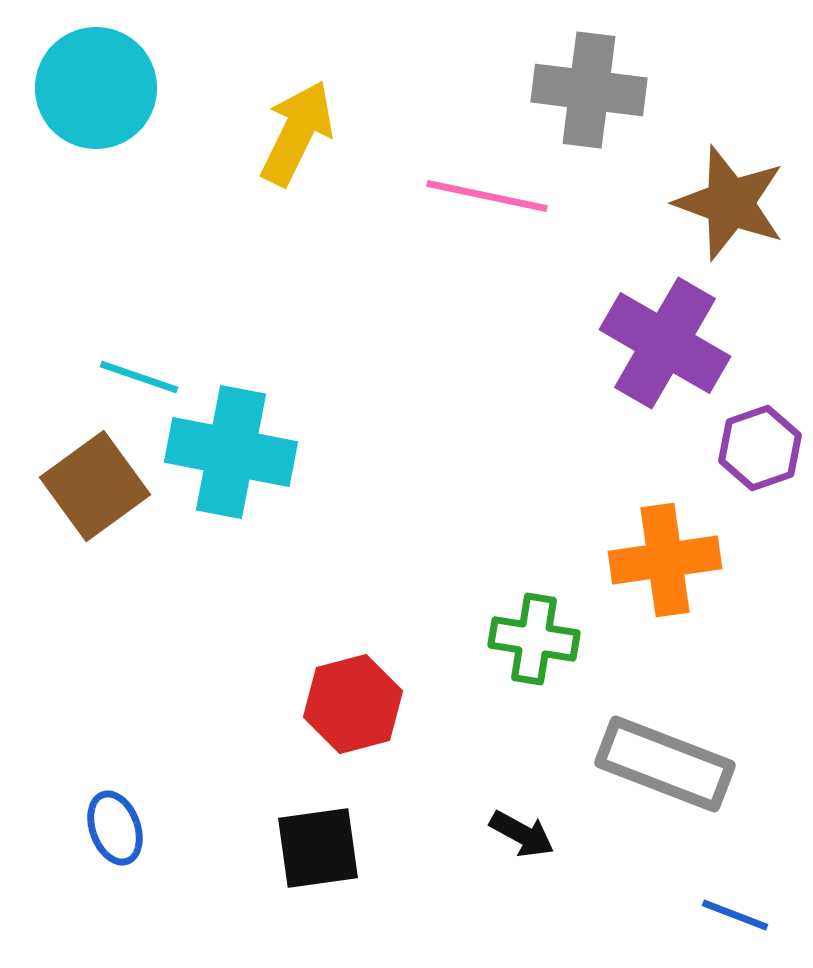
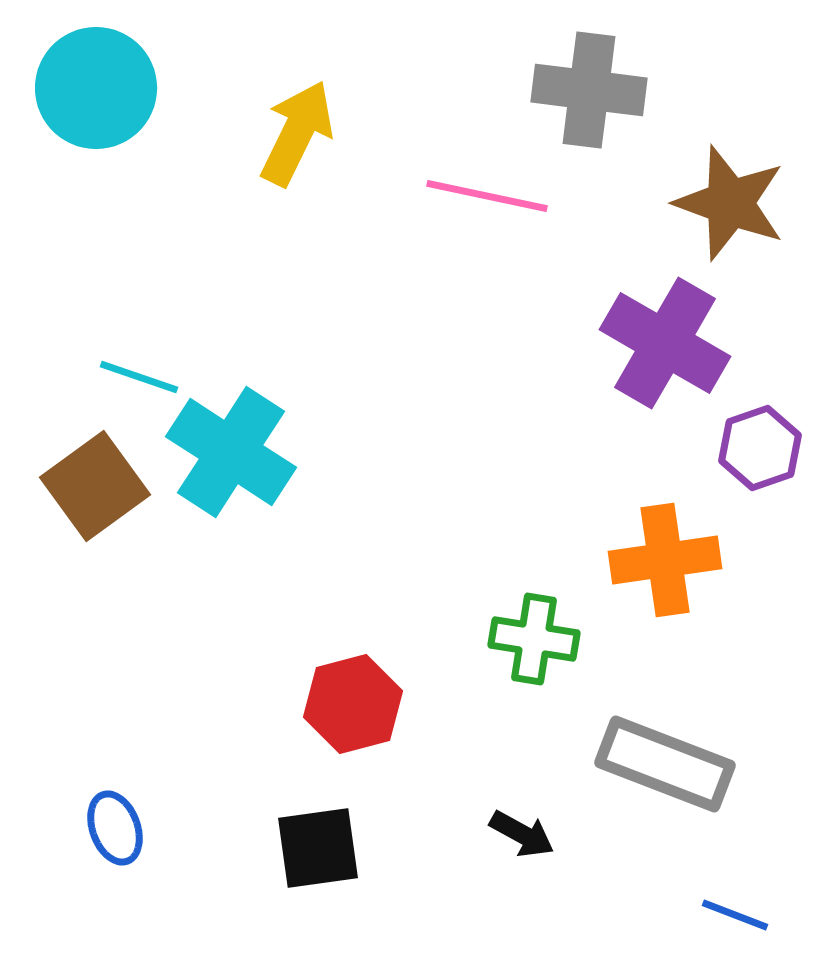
cyan cross: rotated 22 degrees clockwise
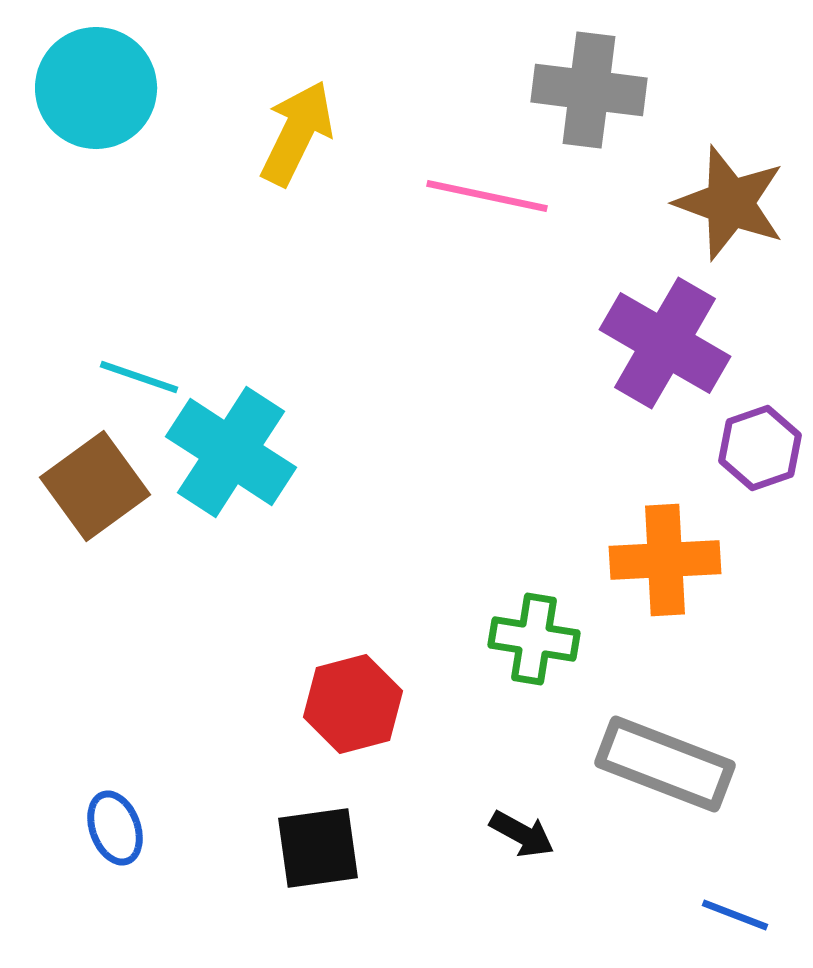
orange cross: rotated 5 degrees clockwise
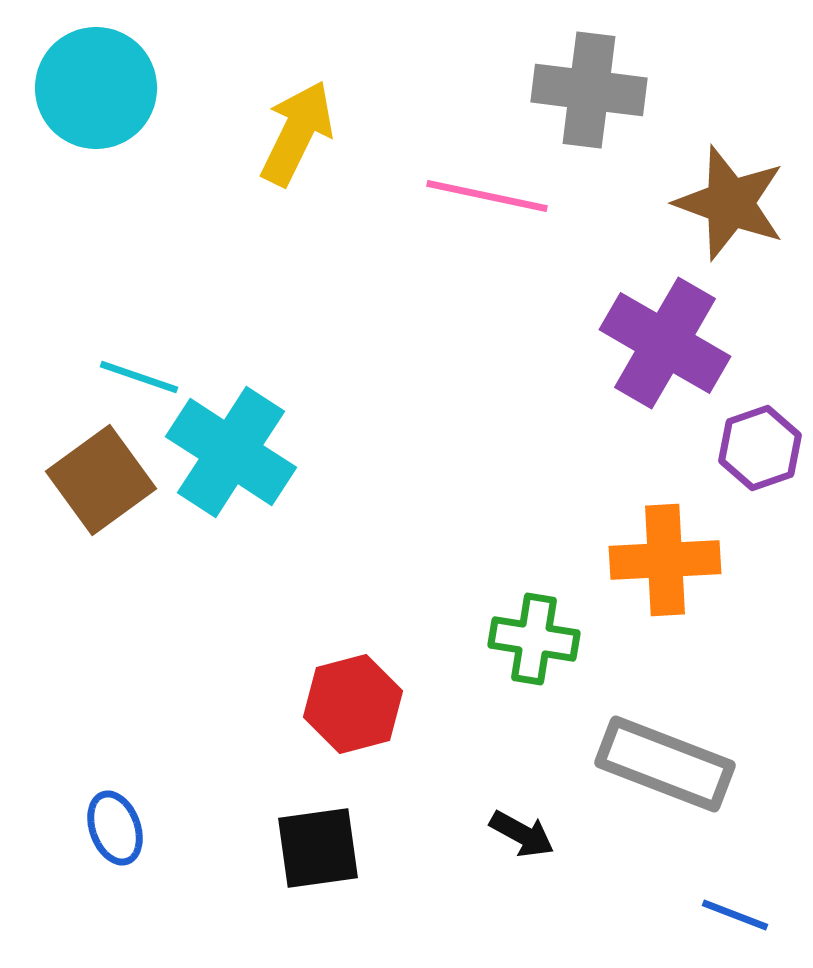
brown square: moved 6 px right, 6 px up
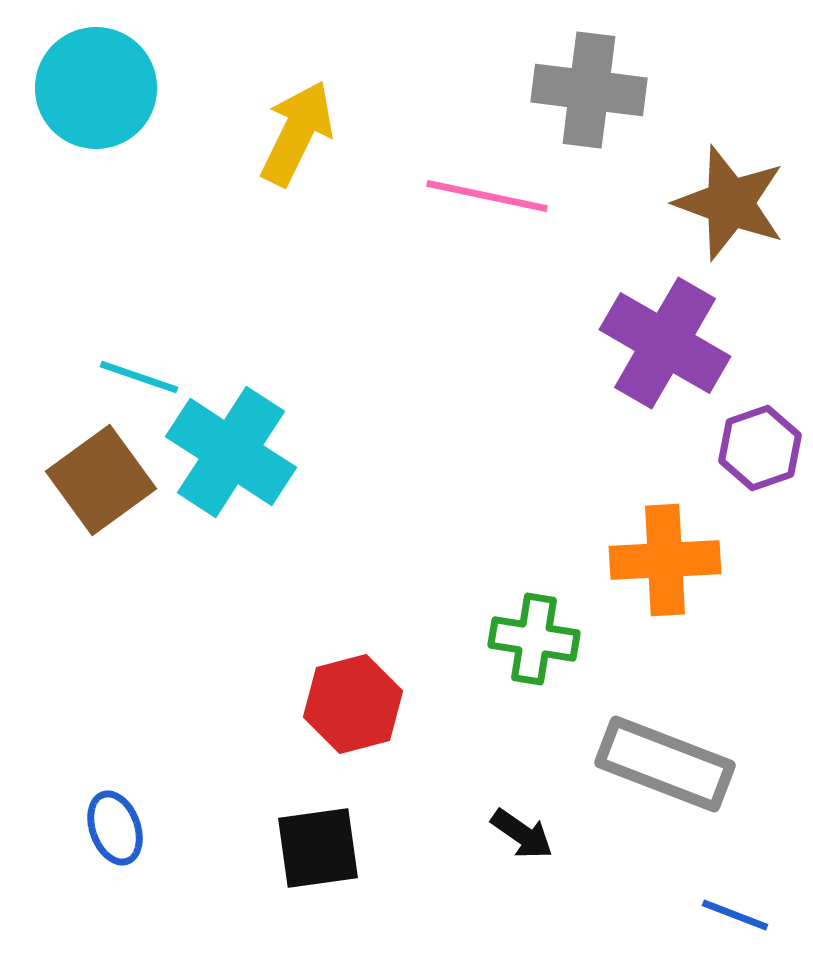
black arrow: rotated 6 degrees clockwise
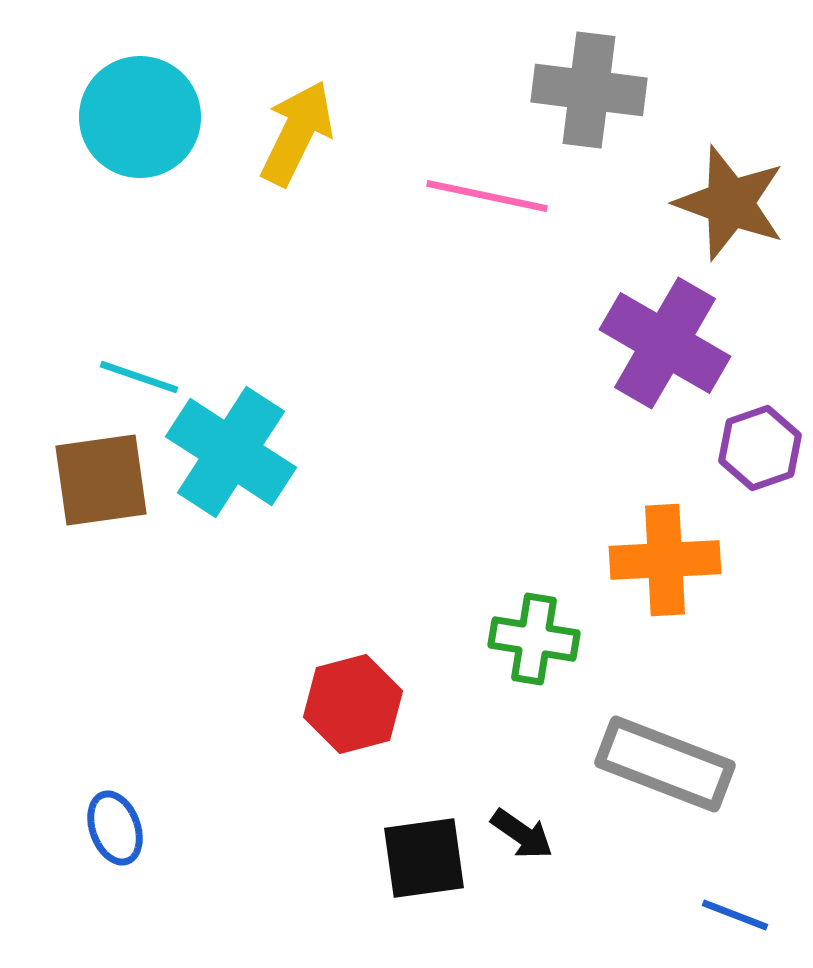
cyan circle: moved 44 px right, 29 px down
brown square: rotated 28 degrees clockwise
black square: moved 106 px right, 10 px down
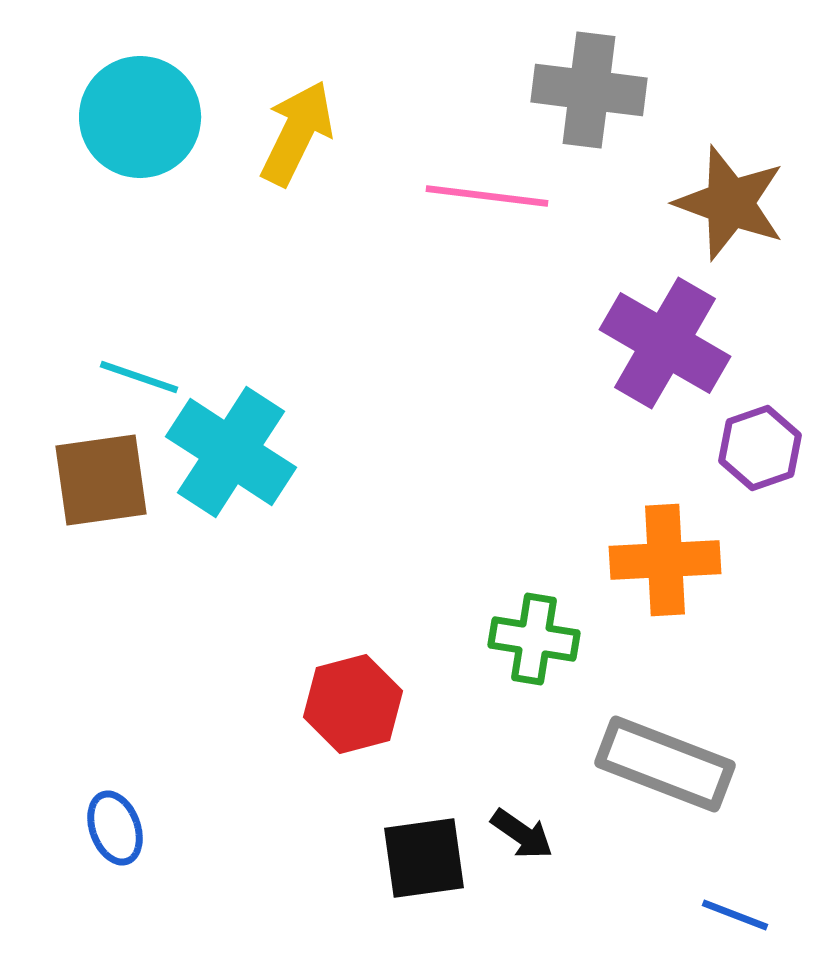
pink line: rotated 5 degrees counterclockwise
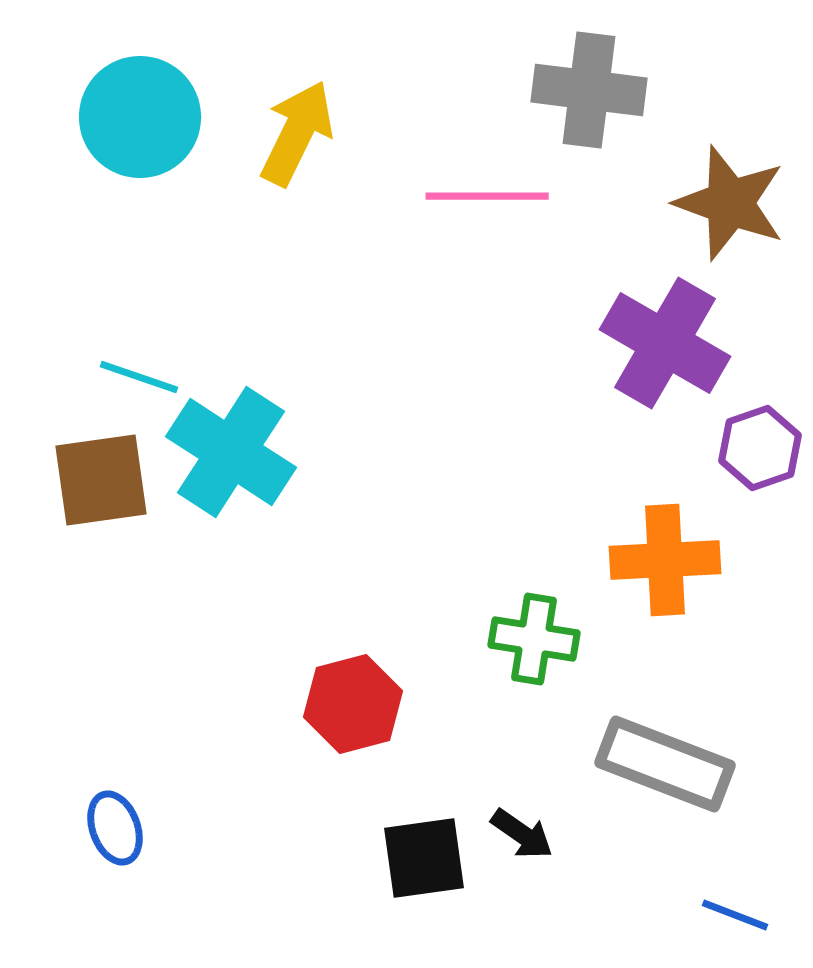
pink line: rotated 7 degrees counterclockwise
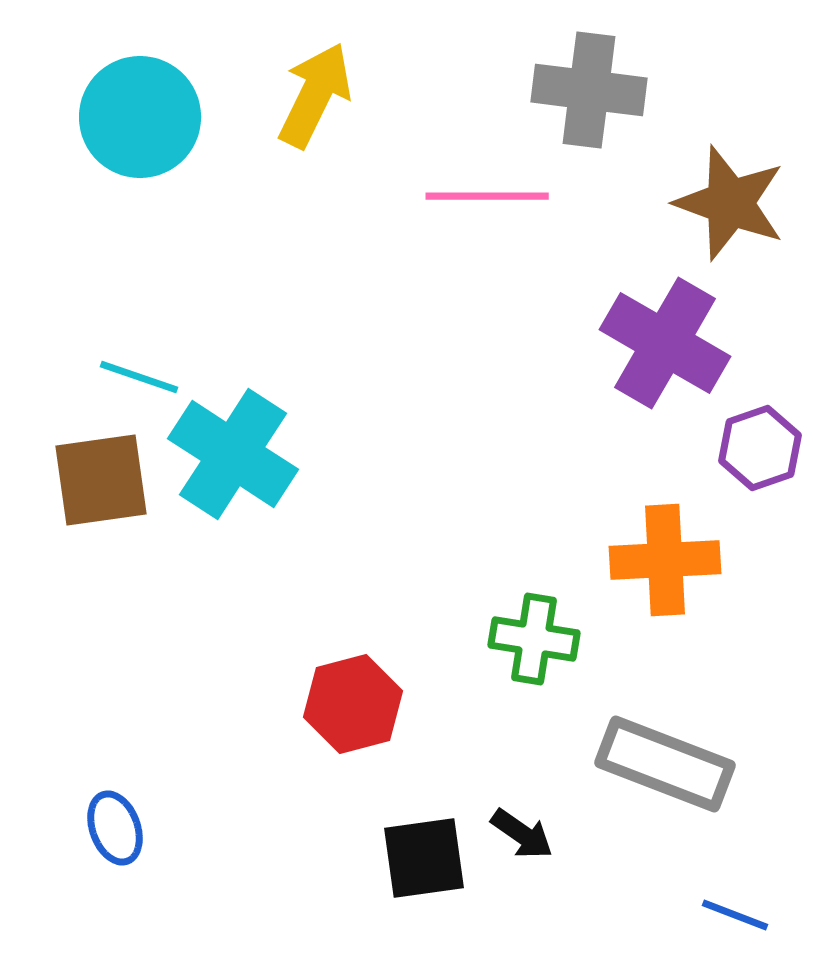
yellow arrow: moved 18 px right, 38 px up
cyan cross: moved 2 px right, 2 px down
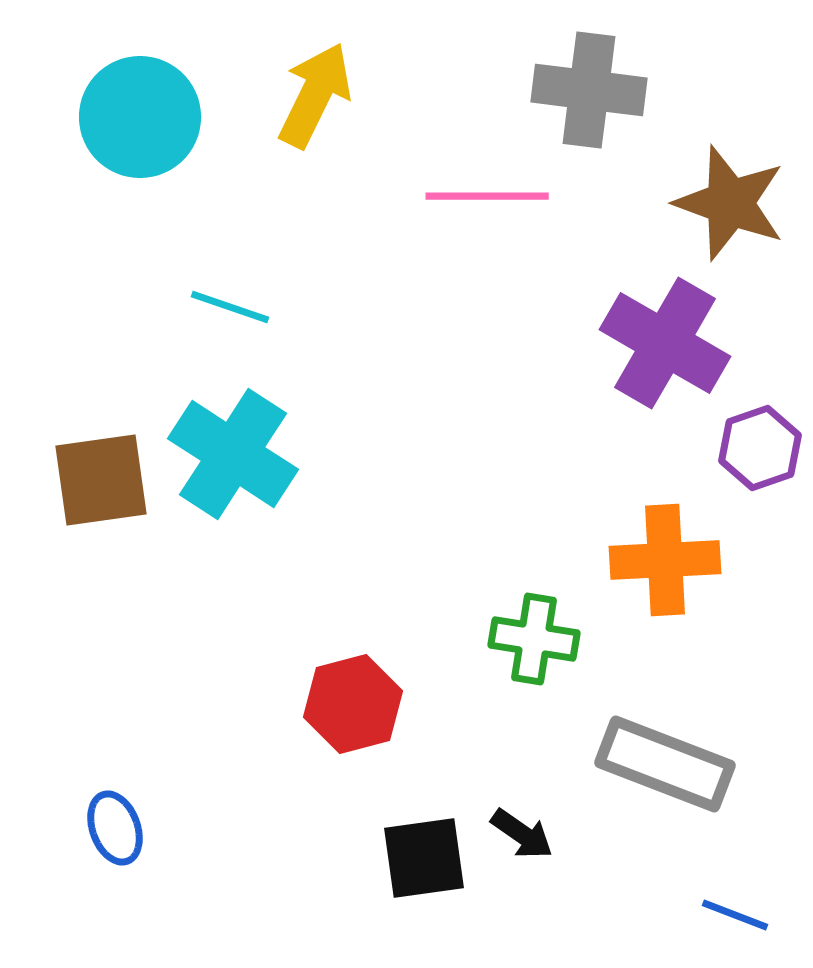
cyan line: moved 91 px right, 70 px up
